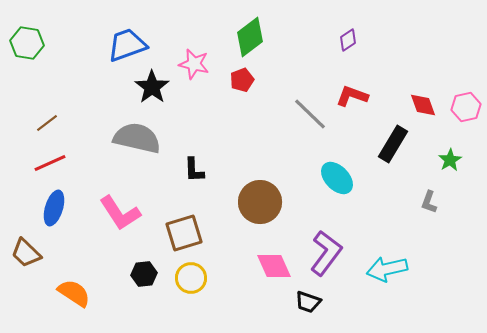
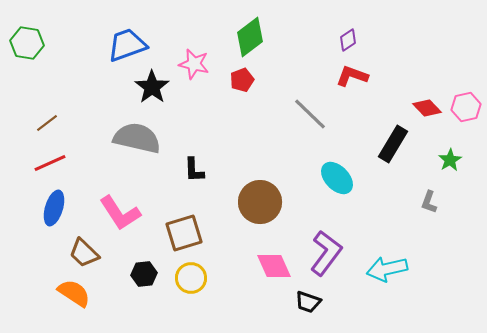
red L-shape: moved 20 px up
red diamond: moved 4 px right, 3 px down; rotated 24 degrees counterclockwise
brown trapezoid: moved 58 px right
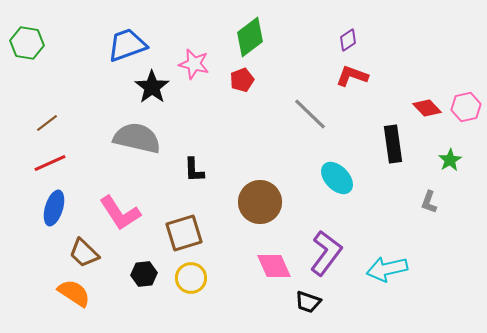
black rectangle: rotated 39 degrees counterclockwise
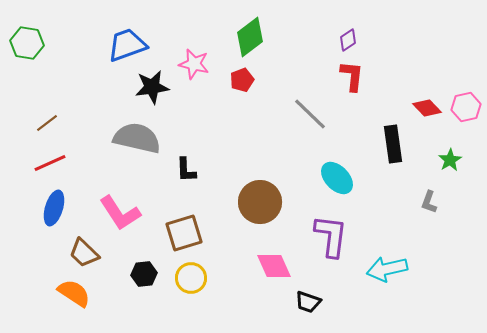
red L-shape: rotated 76 degrees clockwise
black star: rotated 28 degrees clockwise
black L-shape: moved 8 px left
purple L-shape: moved 5 px right, 17 px up; rotated 30 degrees counterclockwise
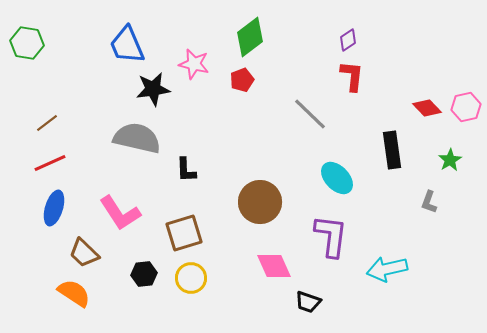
blue trapezoid: rotated 93 degrees counterclockwise
black star: moved 1 px right, 2 px down
black rectangle: moved 1 px left, 6 px down
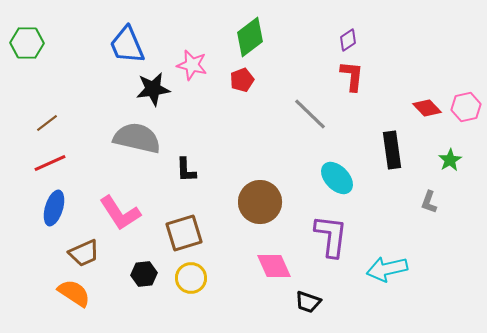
green hexagon: rotated 8 degrees counterclockwise
pink star: moved 2 px left, 1 px down
brown trapezoid: rotated 68 degrees counterclockwise
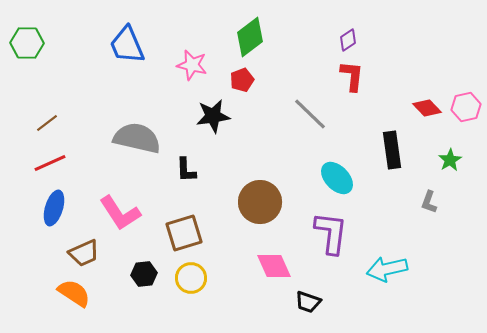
black star: moved 60 px right, 27 px down
purple L-shape: moved 3 px up
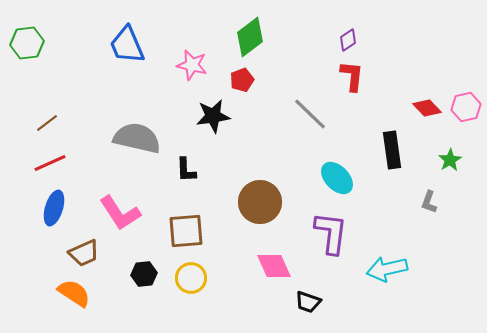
green hexagon: rotated 8 degrees counterclockwise
brown square: moved 2 px right, 2 px up; rotated 12 degrees clockwise
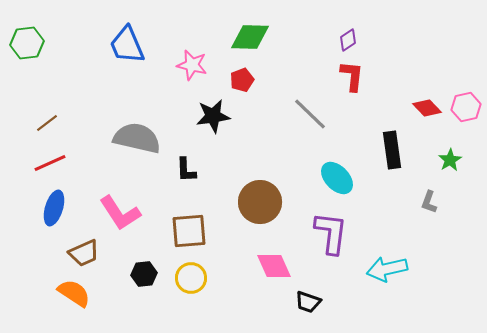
green diamond: rotated 39 degrees clockwise
brown square: moved 3 px right
